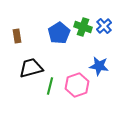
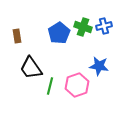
blue cross: rotated 28 degrees clockwise
black trapezoid: rotated 110 degrees counterclockwise
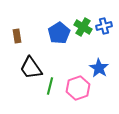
green cross: rotated 12 degrees clockwise
blue star: moved 2 px down; rotated 24 degrees clockwise
pink hexagon: moved 1 px right, 3 px down
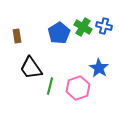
blue cross: rotated 28 degrees clockwise
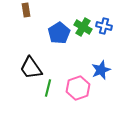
brown rectangle: moved 9 px right, 26 px up
blue star: moved 2 px right, 2 px down; rotated 18 degrees clockwise
green line: moved 2 px left, 2 px down
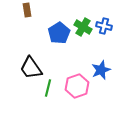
brown rectangle: moved 1 px right
pink hexagon: moved 1 px left, 2 px up
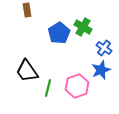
blue cross: moved 22 px down; rotated 21 degrees clockwise
black trapezoid: moved 4 px left, 3 px down
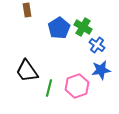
blue pentagon: moved 5 px up
blue cross: moved 7 px left, 3 px up
blue star: rotated 12 degrees clockwise
green line: moved 1 px right
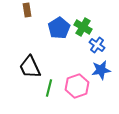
black trapezoid: moved 3 px right, 4 px up; rotated 10 degrees clockwise
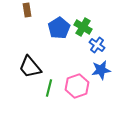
black trapezoid: rotated 15 degrees counterclockwise
